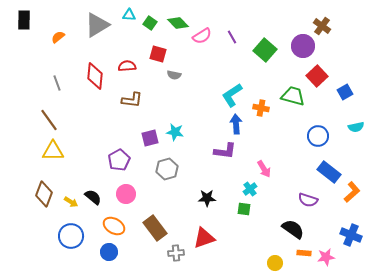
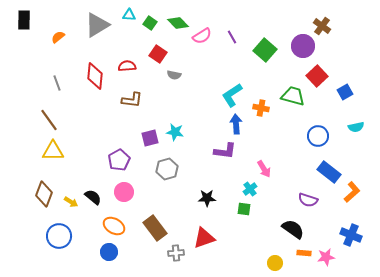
red square at (158, 54): rotated 18 degrees clockwise
pink circle at (126, 194): moved 2 px left, 2 px up
blue circle at (71, 236): moved 12 px left
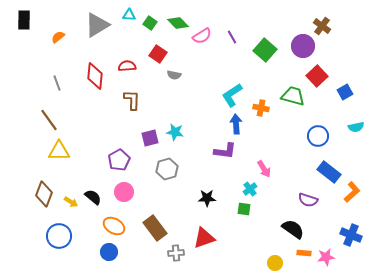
brown L-shape at (132, 100): rotated 95 degrees counterclockwise
yellow triangle at (53, 151): moved 6 px right
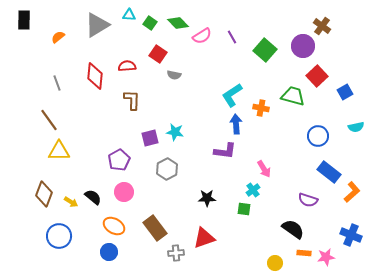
gray hexagon at (167, 169): rotated 10 degrees counterclockwise
cyan cross at (250, 189): moved 3 px right, 1 px down
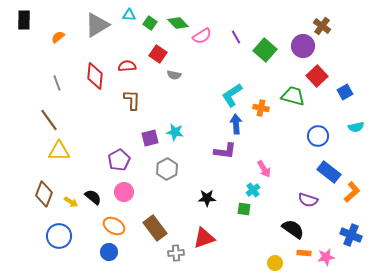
purple line at (232, 37): moved 4 px right
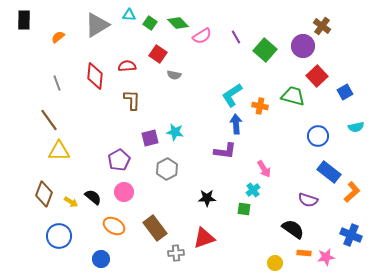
orange cross at (261, 108): moved 1 px left, 2 px up
blue circle at (109, 252): moved 8 px left, 7 px down
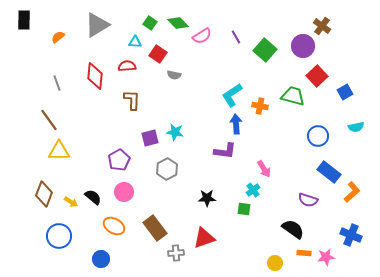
cyan triangle at (129, 15): moved 6 px right, 27 px down
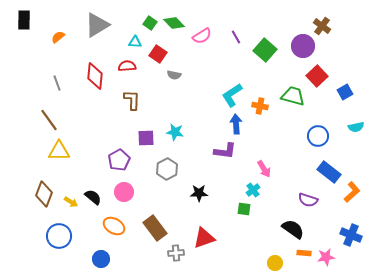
green diamond at (178, 23): moved 4 px left
purple square at (150, 138): moved 4 px left; rotated 12 degrees clockwise
black star at (207, 198): moved 8 px left, 5 px up
